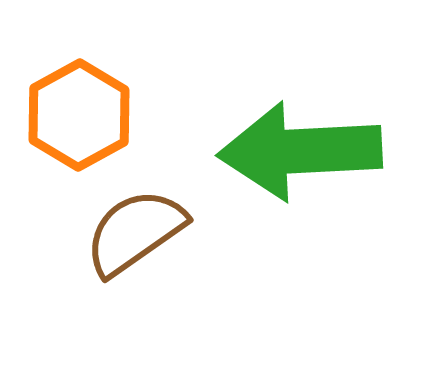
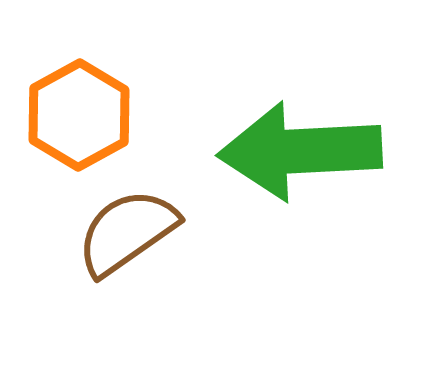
brown semicircle: moved 8 px left
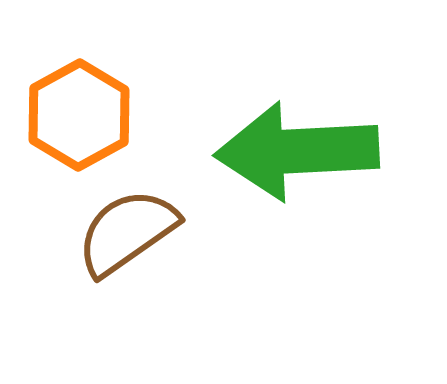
green arrow: moved 3 px left
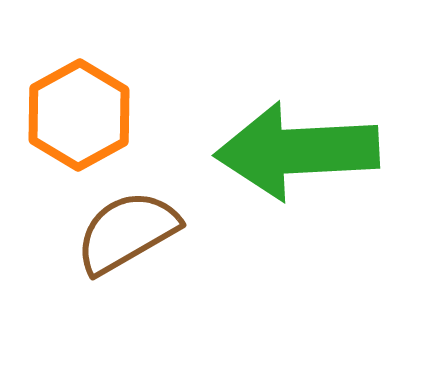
brown semicircle: rotated 5 degrees clockwise
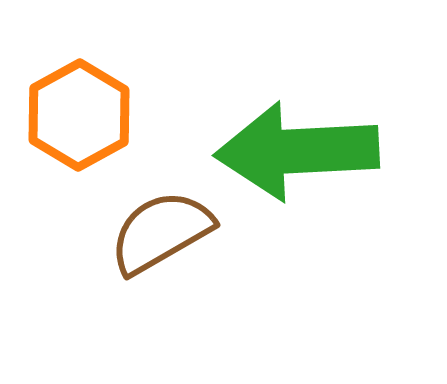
brown semicircle: moved 34 px right
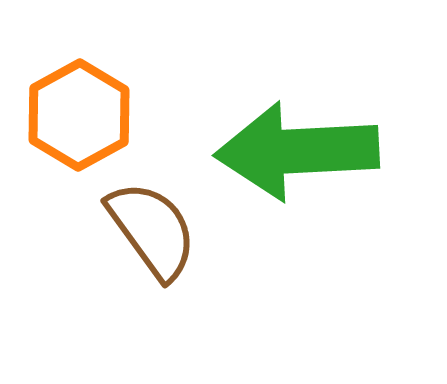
brown semicircle: moved 9 px left, 2 px up; rotated 84 degrees clockwise
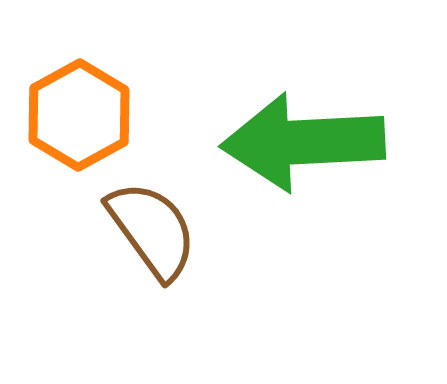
green arrow: moved 6 px right, 9 px up
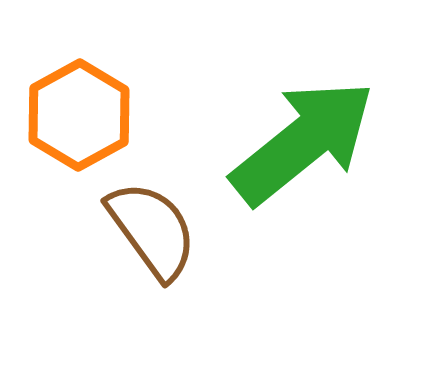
green arrow: rotated 144 degrees clockwise
